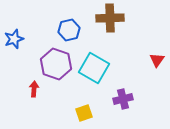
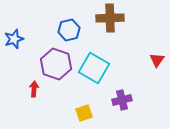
purple cross: moved 1 px left, 1 px down
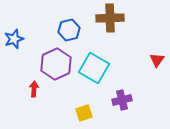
purple hexagon: rotated 16 degrees clockwise
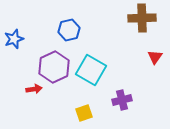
brown cross: moved 32 px right
red triangle: moved 2 px left, 3 px up
purple hexagon: moved 2 px left, 3 px down
cyan square: moved 3 px left, 2 px down
red arrow: rotated 77 degrees clockwise
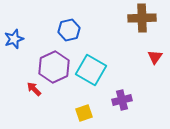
red arrow: rotated 126 degrees counterclockwise
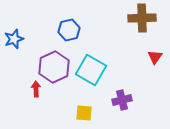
red arrow: moved 2 px right; rotated 42 degrees clockwise
yellow square: rotated 24 degrees clockwise
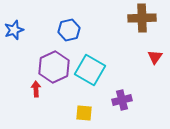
blue star: moved 9 px up
cyan square: moved 1 px left
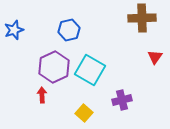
red arrow: moved 6 px right, 6 px down
yellow square: rotated 36 degrees clockwise
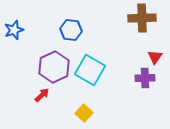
blue hexagon: moved 2 px right; rotated 20 degrees clockwise
red arrow: rotated 49 degrees clockwise
purple cross: moved 23 px right, 22 px up; rotated 12 degrees clockwise
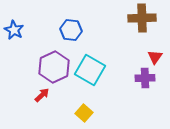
blue star: rotated 24 degrees counterclockwise
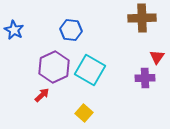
red triangle: moved 2 px right
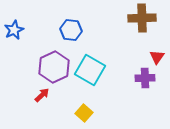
blue star: rotated 18 degrees clockwise
